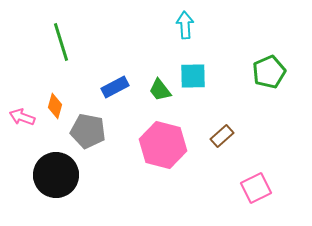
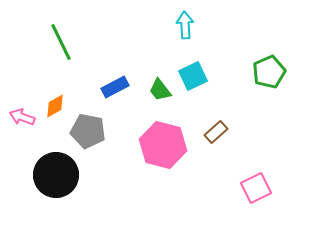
green line: rotated 9 degrees counterclockwise
cyan square: rotated 24 degrees counterclockwise
orange diamond: rotated 45 degrees clockwise
brown rectangle: moved 6 px left, 4 px up
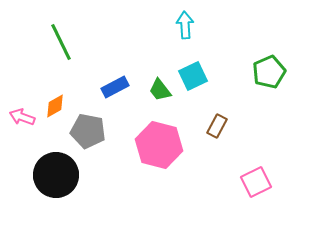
brown rectangle: moved 1 px right, 6 px up; rotated 20 degrees counterclockwise
pink hexagon: moved 4 px left
pink square: moved 6 px up
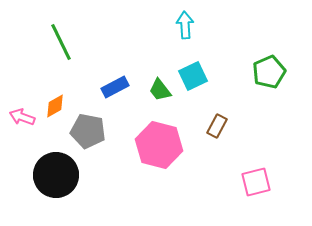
pink square: rotated 12 degrees clockwise
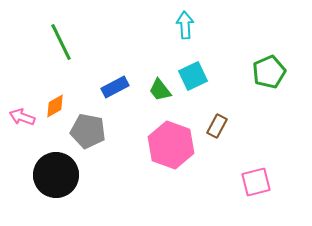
pink hexagon: moved 12 px right; rotated 6 degrees clockwise
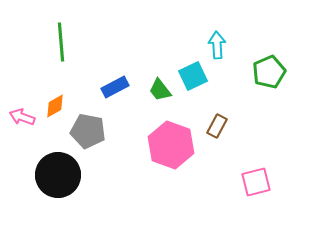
cyan arrow: moved 32 px right, 20 px down
green line: rotated 21 degrees clockwise
black circle: moved 2 px right
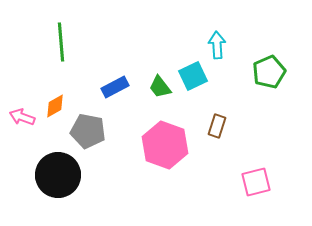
green trapezoid: moved 3 px up
brown rectangle: rotated 10 degrees counterclockwise
pink hexagon: moved 6 px left
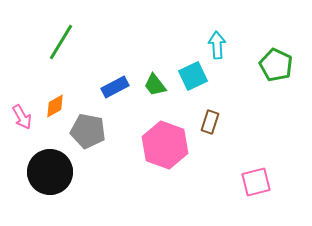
green line: rotated 36 degrees clockwise
green pentagon: moved 7 px right, 7 px up; rotated 24 degrees counterclockwise
green trapezoid: moved 5 px left, 2 px up
pink arrow: rotated 140 degrees counterclockwise
brown rectangle: moved 7 px left, 4 px up
black circle: moved 8 px left, 3 px up
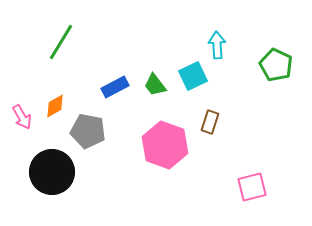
black circle: moved 2 px right
pink square: moved 4 px left, 5 px down
